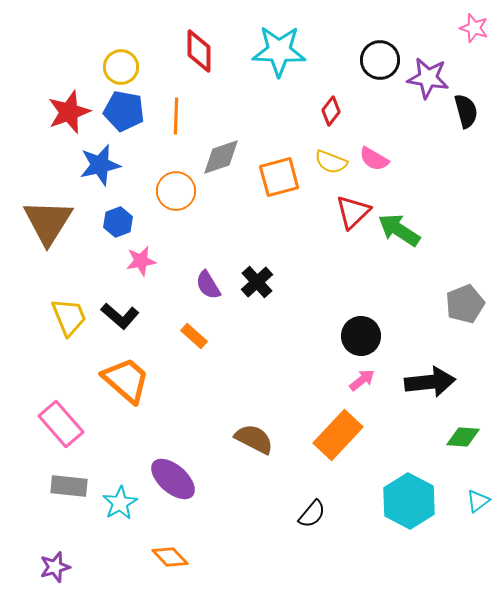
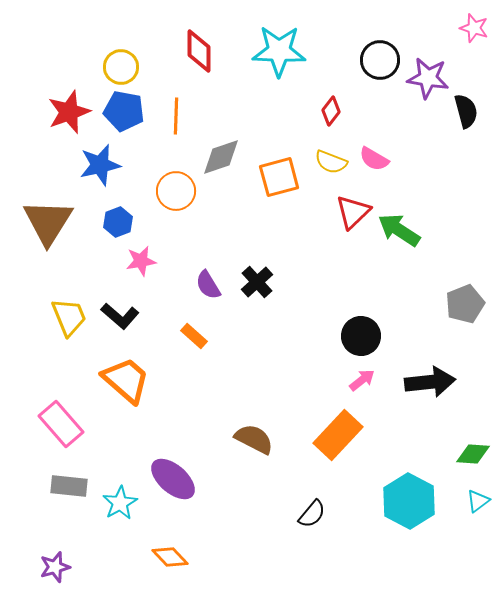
green diamond at (463, 437): moved 10 px right, 17 px down
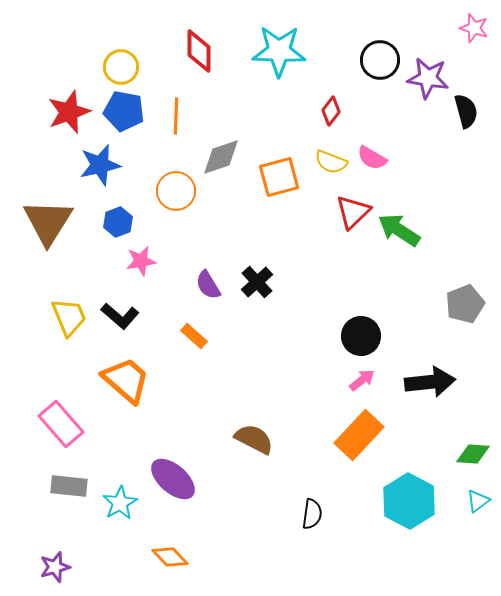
pink semicircle at (374, 159): moved 2 px left, 1 px up
orange rectangle at (338, 435): moved 21 px right
black semicircle at (312, 514): rotated 32 degrees counterclockwise
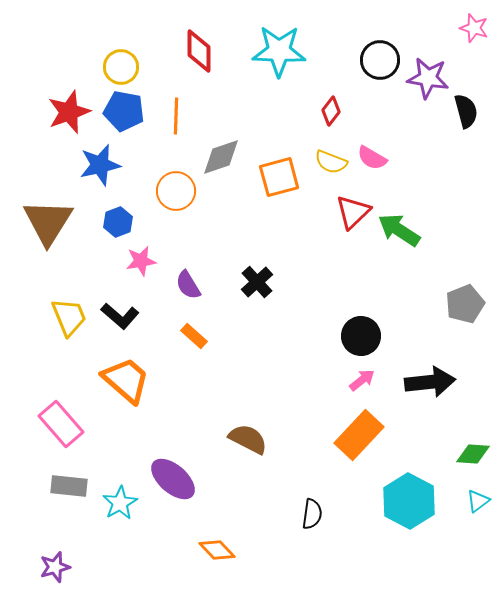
purple semicircle at (208, 285): moved 20 px left
brown semicircle at (254, 439): moved 6 px left
orange diamond at (170, 557): moved 47 px right, 7 px up
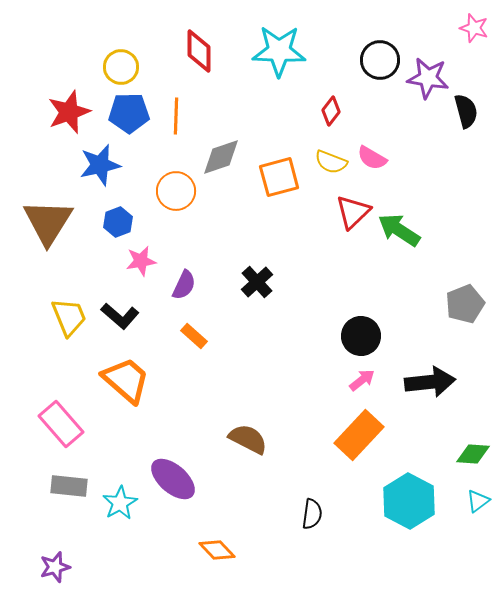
blue pentagon at (124, 111): moved 5 px right, 2 px down; rotated 12 degrees counterclockwise
purple semicircle at (188, 285): moved 4 px left; rotated 124 degrees counterclockwise
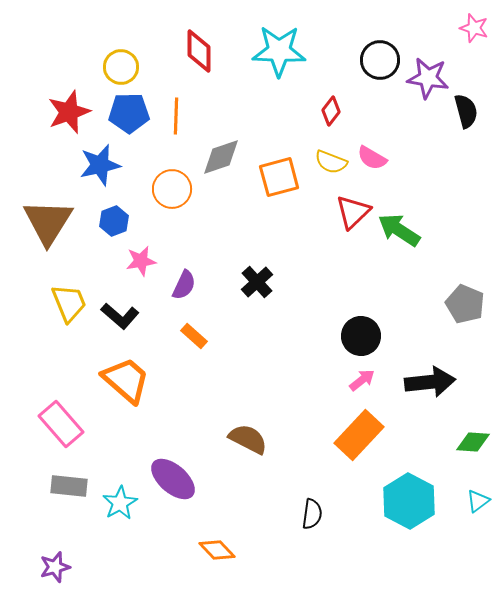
orange circle at (176, 191): moved 4 px left, 2 px up
blue hexagon at (118, 222): moved 4 px left, 1 px up
gray pentagon at (465, 304): rotated 27 degrees counterclockwise
yellow trapezoid at (69, 317): moved 14 px up
green diamond at (473, 454): moved 12 px up
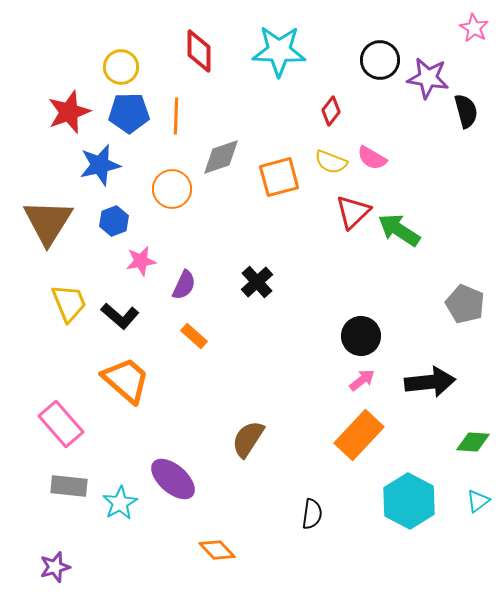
pink star at (474, 28): rotated 12 degrees clockwise
brown semicircle at (248, 439): rotated 84 degrees counterclockwise
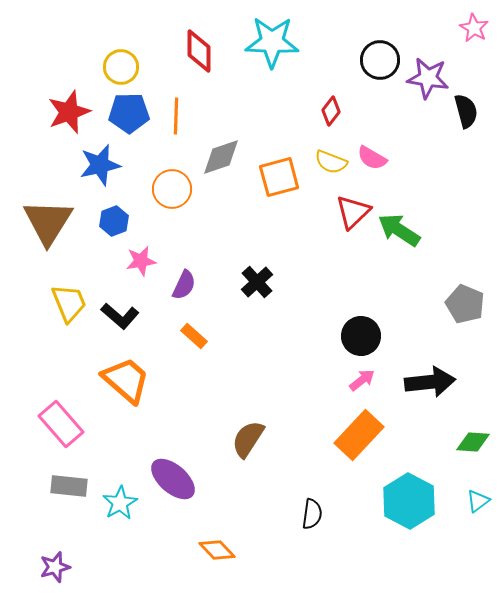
cyan star at (279, 51): moved 7 px left, 9 px up
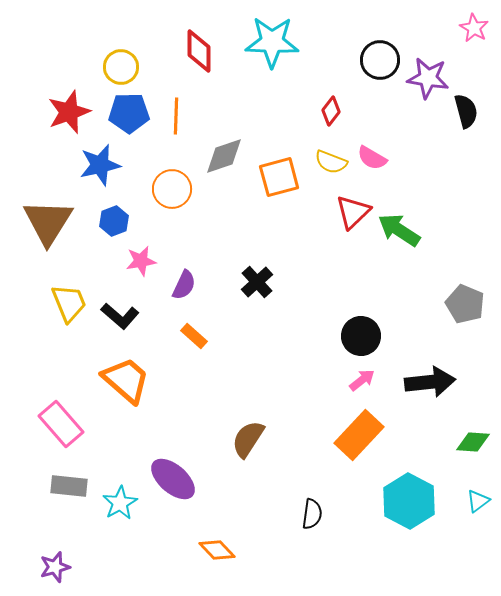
gray diamond at (221, 157): moved 3 px right, 1 px up
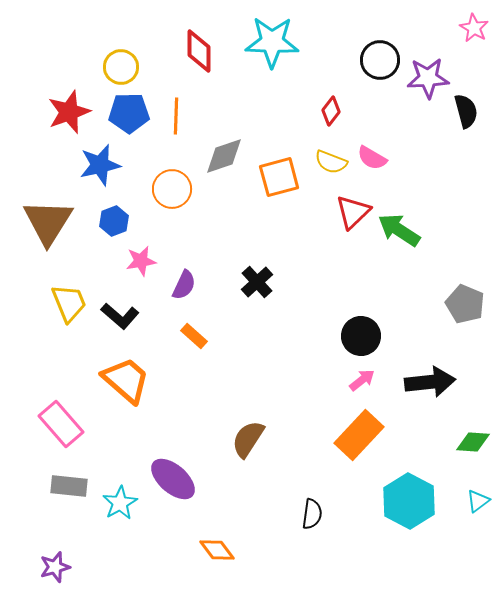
purple star at (428, 78): rotated 12 degrees counterclockwise
orange diamond at (217, 550): rotated 6 degrees clockwise
